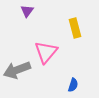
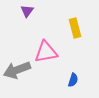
pink triangle: rotated 40 degrees clockwise
blue semicircle: moved 5 px up
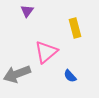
pink triangle: rotated 30 degrees counterclockwise
gray arrow: moved 4 px down
blue semicircle: moved 3 px left, 4 px up; rotated 120 degrees clockwise
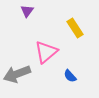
yellow rectangle: rotated 18 degrees counterclockwise
